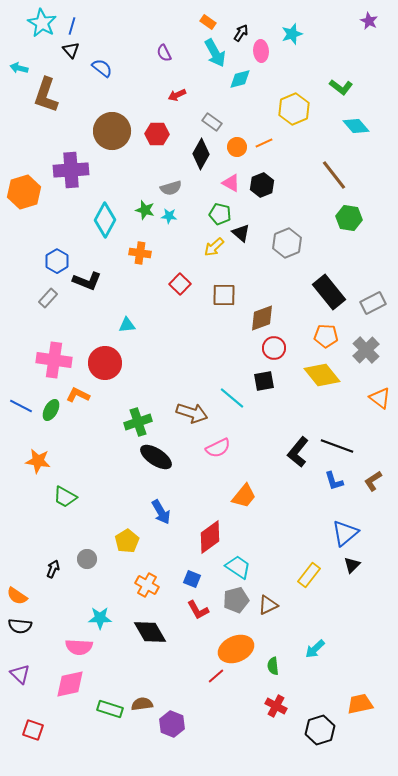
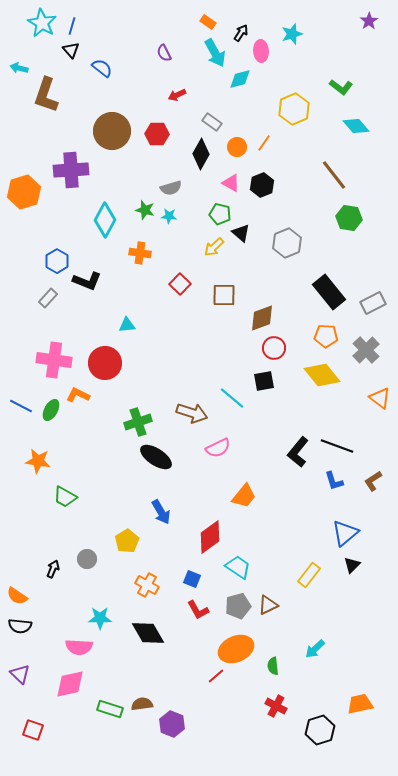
purple star at (369, 21): rotated 12 degrees clockwise
orange line at (264, 143): rotated 30 degrees counterclockwise
gray pentagon at (236, 600): moved 2 px right, 6 px down
black diamond at (150, 632): moved 2 px left, 1 px down
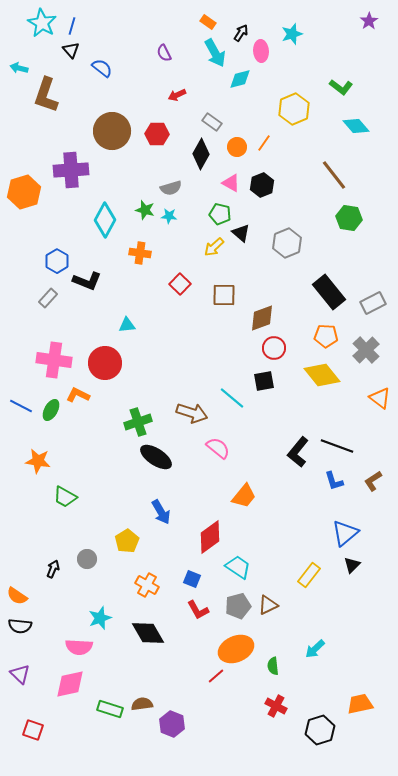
pink semicircle at (218, 448): rotated 115 degrees counterclockwise
cyan star at (100, 618): rotated 20 degrees counterclockwise
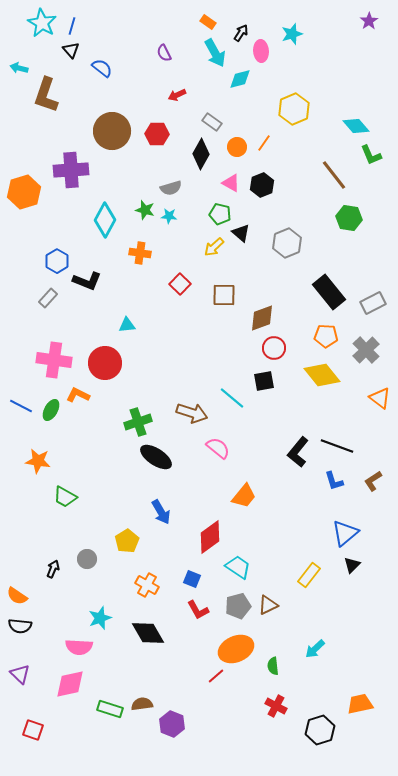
green L-shape at (341, 87): moved 30 px right, 68 px down; rotated 30 degrees clockwise
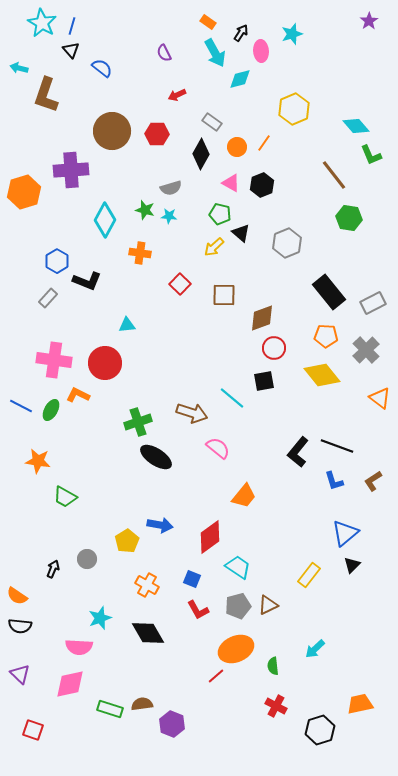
blue arrow at (161, 512): moved 1 px left, 13 px down; rotated 50 degrees counterclockwise
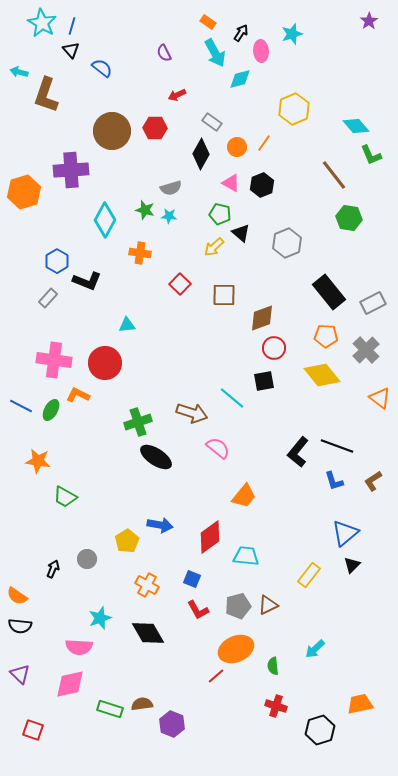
cyan arrow at (19, 68): moved 4 px down
red hexagon at (157, 134): moved 2 px left, 6 px up
cyan trapezoid at (238, 567): moved 8 px right, 11 px up; rotated 28 degrees counterclockwise
red cross at (276, 706): rotated 10 degrees counterclockwise
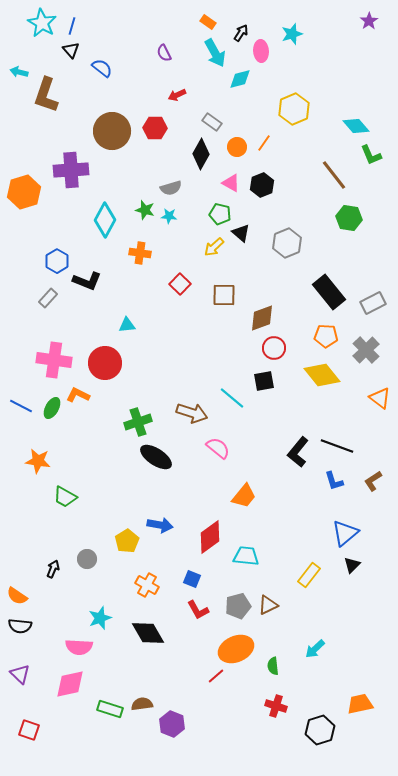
green ellipse at (51, 410): moved 1 px right, 2 px up
red square at (33, 730): moved 4 px left
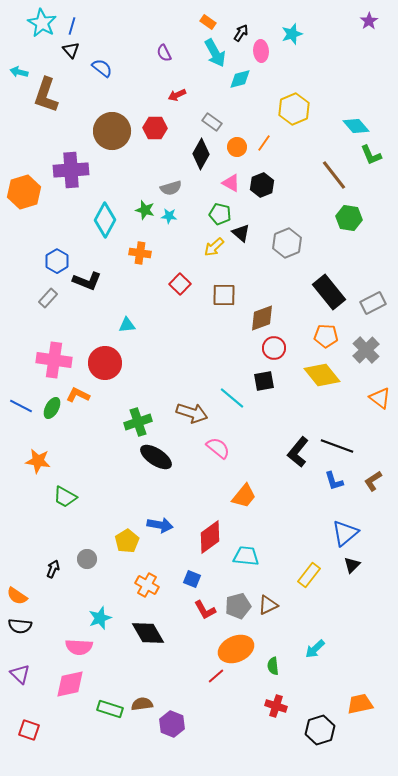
red L-shape at (198, 610): moved 7 px right
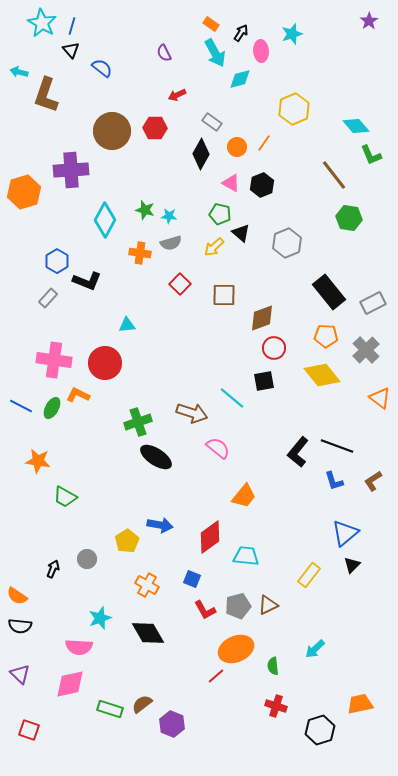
orange rectangle at (208, 22): moved 3 px right, 2 px down
gray semicircle at (171, 188): moved 55 px down
brown semicircle at (142, 704): rotated 30 degrees counterclockwise
